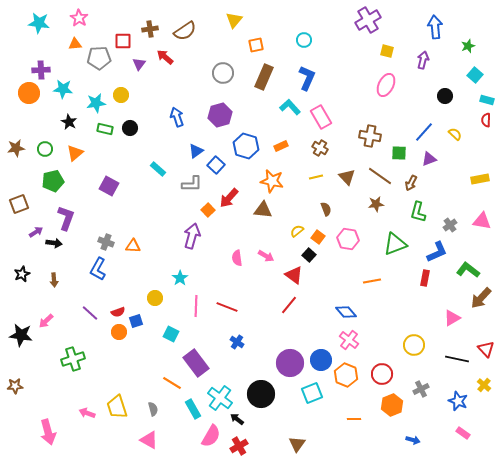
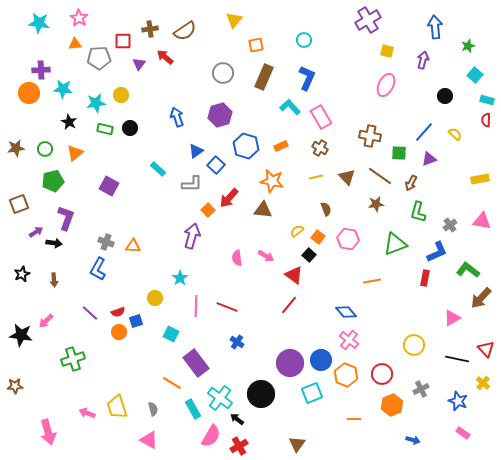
yellow cross at (484, 385): moved 1 px left, 2 px up
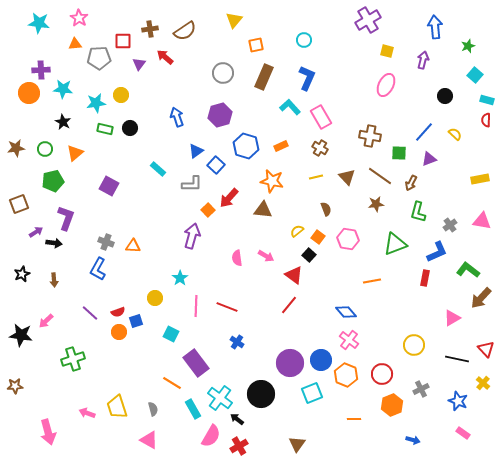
black star at (69, 122): moved 6 px left
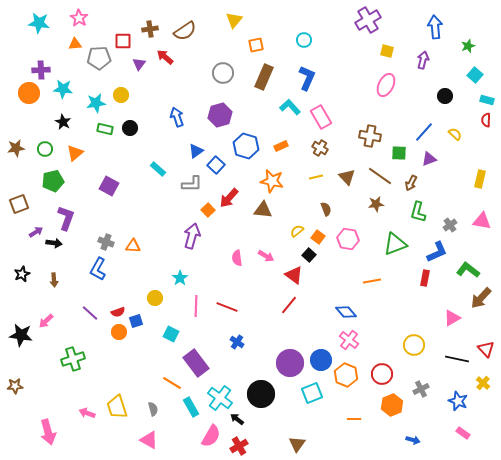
yellow rectangle at (480, 179): rotated 66 degrees counterclockwise
cyan rectangle at (193, 409): moved 2 px left, 2 px up
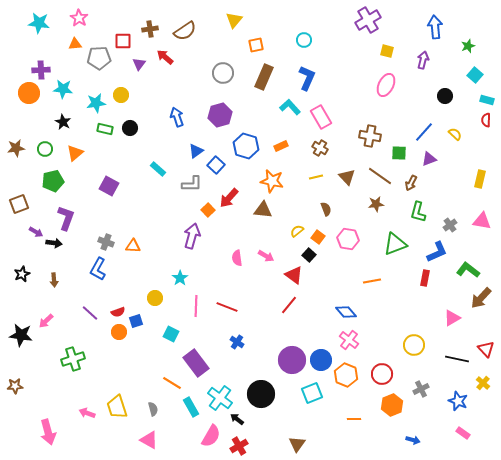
purple arrow at (36, 232): rotated 64 degrees clockwise
purple circle at (290, 363): moved 2 px right, 3 px up
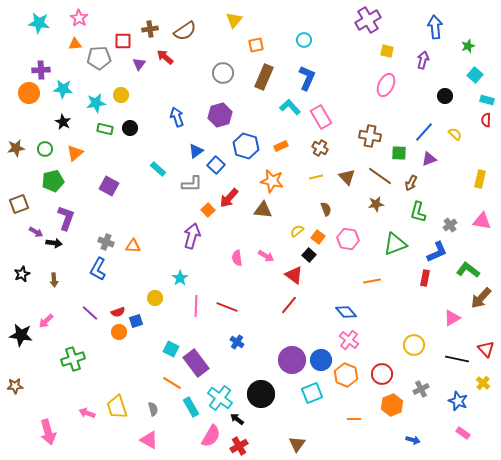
cyan square at (171, 334): moved 15 px down
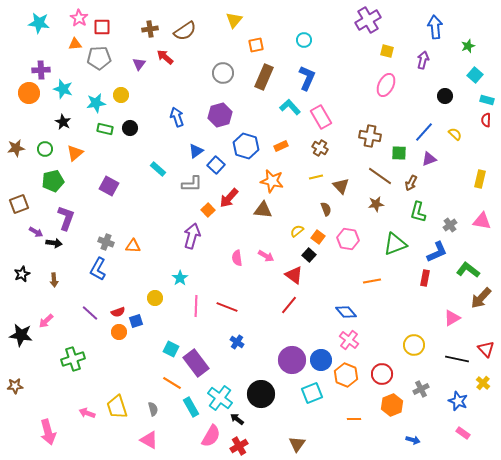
red square at (123, 41): moved 21 px left, 14 px up
cyan star at (63, 89): rotated 12 degrees clockwise
brown triangle at (347, 177): moved 6 px left, 9 px down
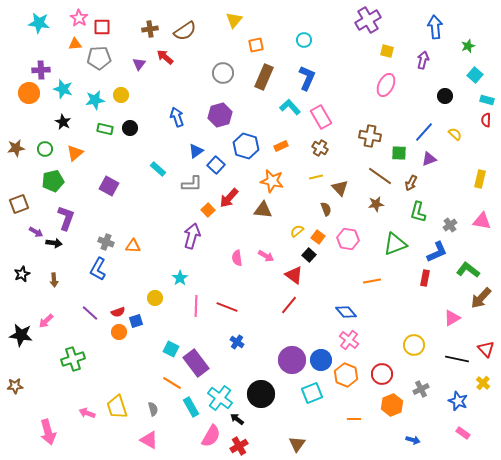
cyan star at (96, 103): moved 1 px left, 3 px up
brown triangle at (341, 186): moved 1 px left, 2 px down
